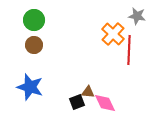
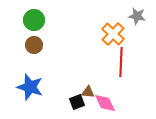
red line: moved 8 px left, 12 px down
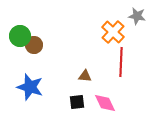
green circle: moved 14 px left, 16 px down
orange cross: moved 2 px up
brown triangle: moved 3 px left, 16 px up
black square: rotated 14 degrees clockwise
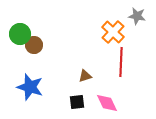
green circle: moved 2 px up
brown triangle: rotated 24 degrees counterclockwise
pink diamond: moved 2 px right
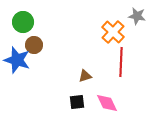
green circle: moved 3 px right, 12 px up
blue star: moved 13 px left, 27 px up
